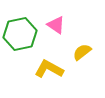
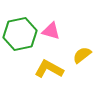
pink triangle: moved 5 px left, 6 px down; rotated 18 degrees counterclockwise
yellow semicircle: moved 3 px down
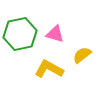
pink triangle: moved 4 px right, 3 px down
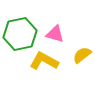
yellow L-shape: moved 5 px left, 8 px up
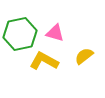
pink triangle: moved 1 px up
yellow semicircle: moved 2 px right, 1 px down
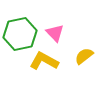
pink triangle: rotated 30 degrees clockwise
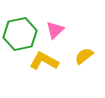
pink triangle: moved 3 px up; rotated 30 degrees clockwise
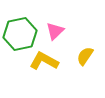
pink triangle: moved 1 px down
yellow semicircle: moved 1 px right; rotated 18 degrees counterclockwise
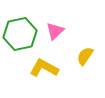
yellow L-shape: moved 7 px down
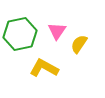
pink triangle: moved 2 px right; rotated 12 degrees counterclockwise
yellow semicircle: moved 6 px left, 12 px up
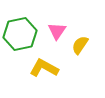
yellow semicircle: moved 1 px right, 1 px down
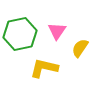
yellow semicircle: moved 3 px down
yellow L-shape: rotated 16 degrees counterclockwise
